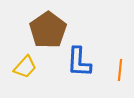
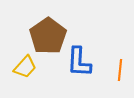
brown pentagon: moved 6 px down
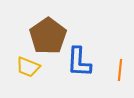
yellow trapezoid: moved 3 px right; rotated 70 degrees clockwise
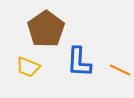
brown pentagon: moved 2 px left, 7 px up
orange line: rotated 70 degrees counterclockwise
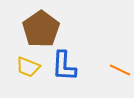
brown pentagon: moved 5 px left
blue L-shape: moved 15 px left, 4 px down
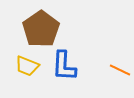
yellow trapezoid: moved 1 px left, 1 px up
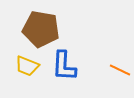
brown pentagon: rotated 27 degrees counterclockwise
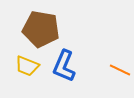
blue L-shape: rotated 20 degrees clockwise
